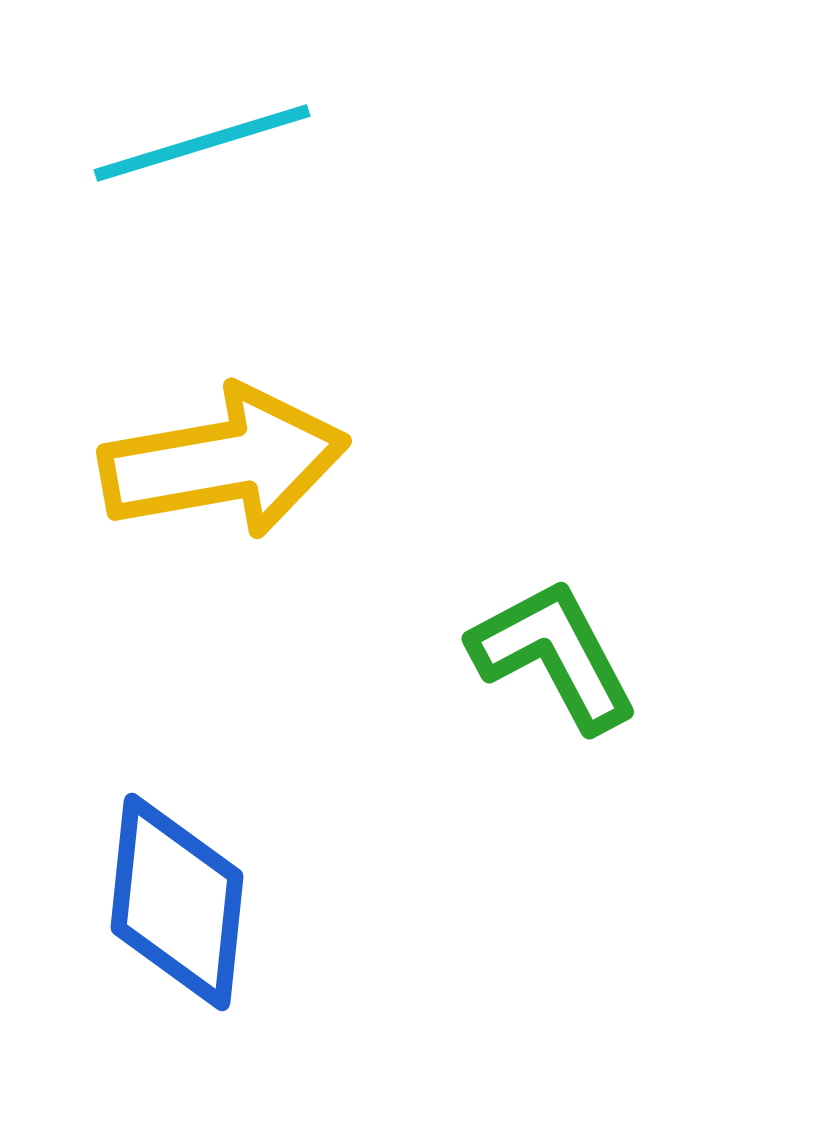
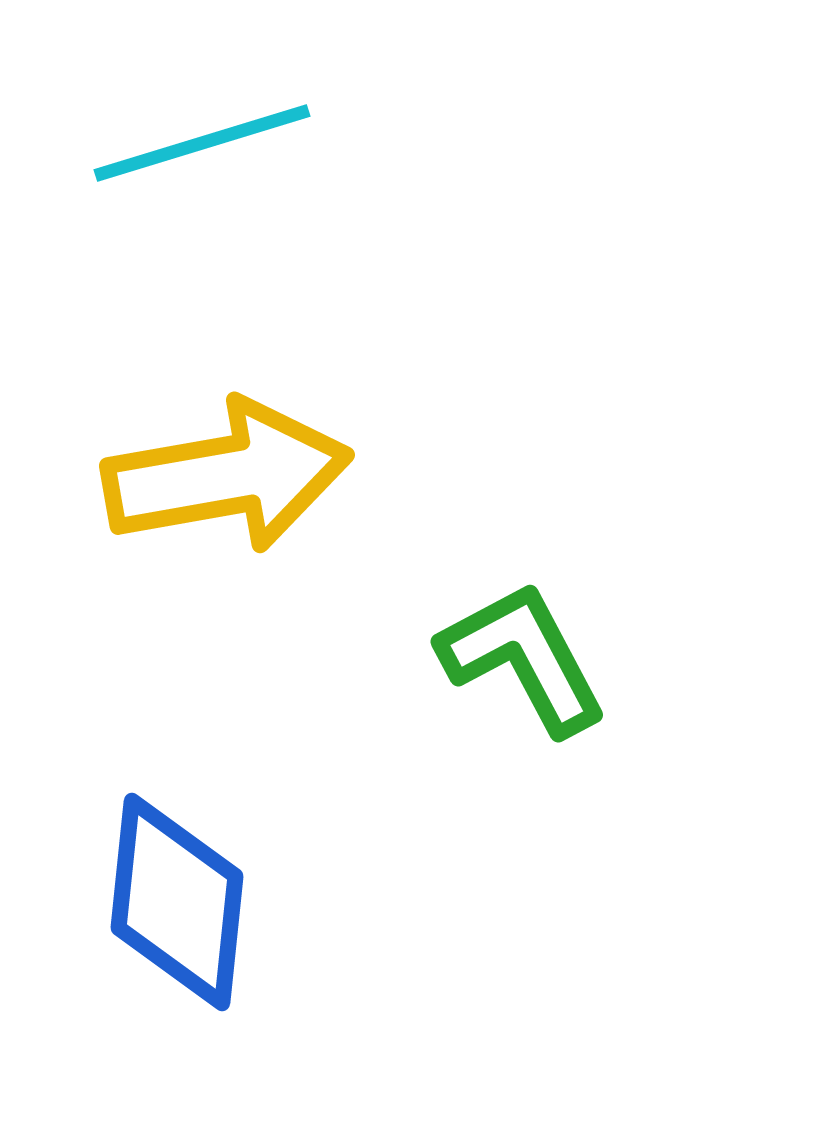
yellow arrow: moved 3 px right, 14 px down
green L-shape: moved 31 px left, 3 px down
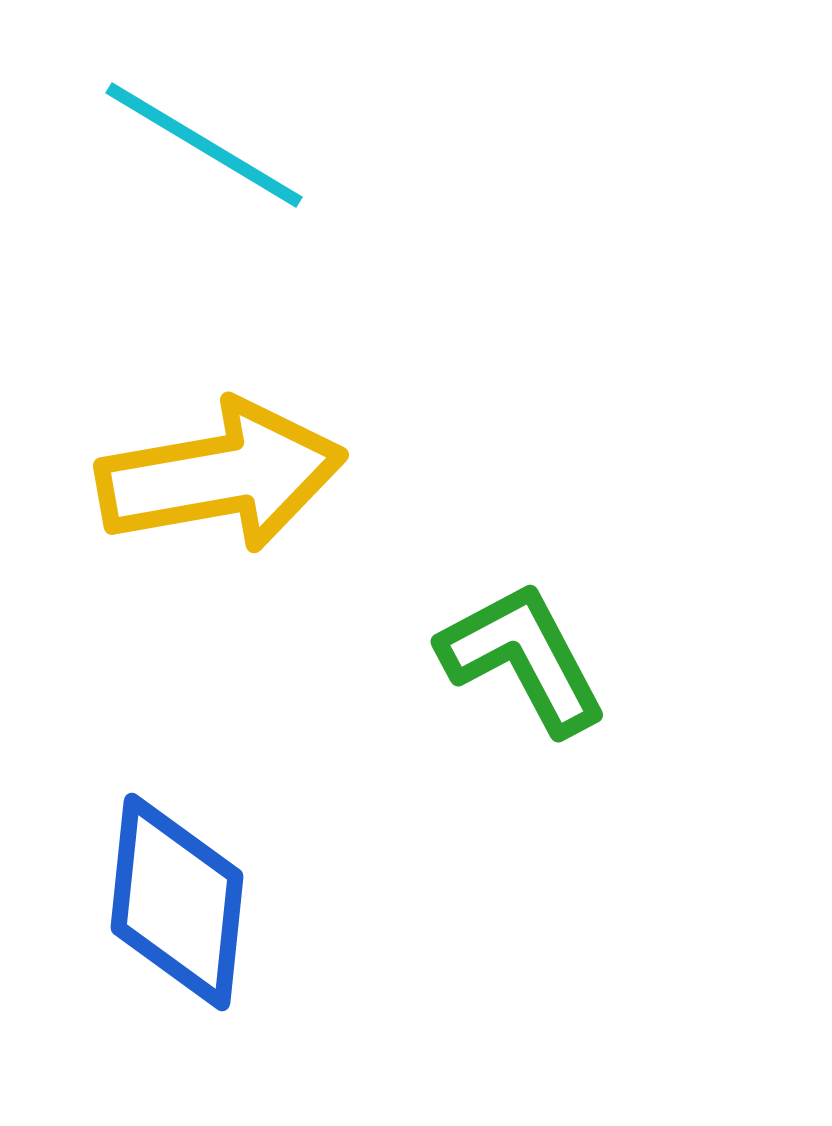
cyan line: moved 2 px right, 2 px down; rotated 48 degrees clockwise
yellow arrow: moved 6 px left
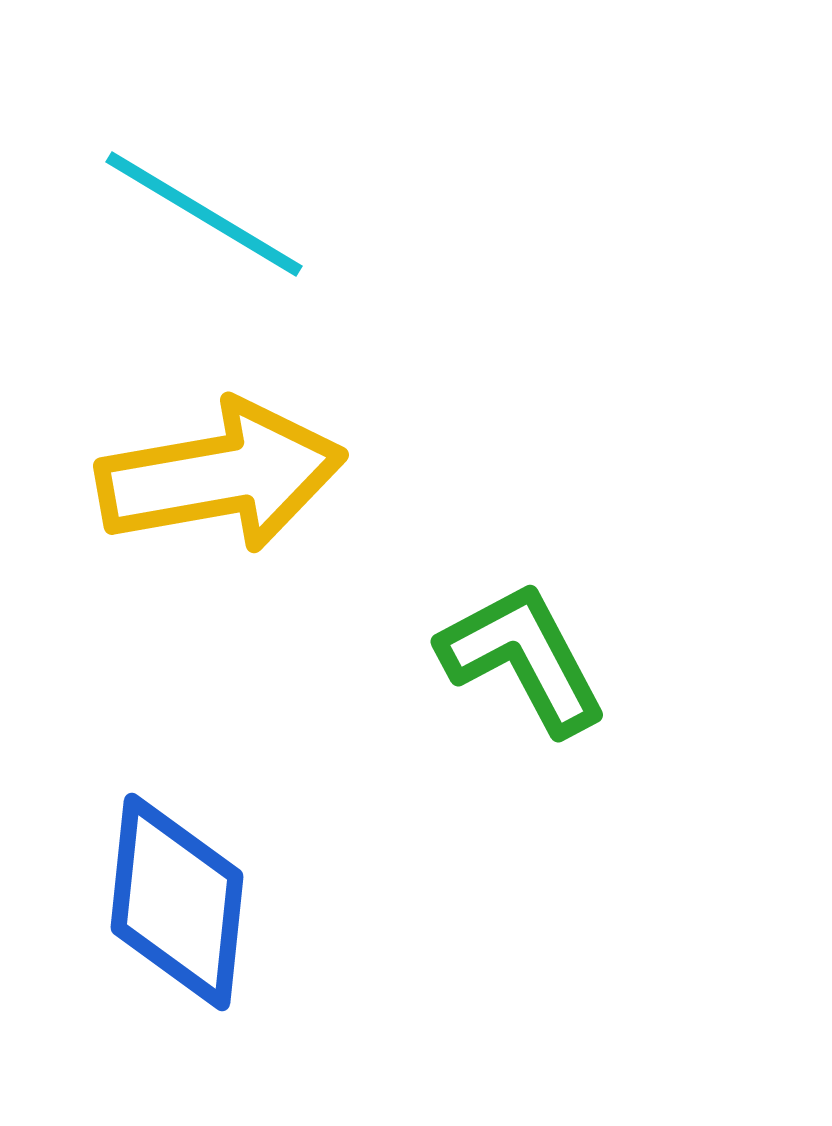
cyan line: moved 69 px down
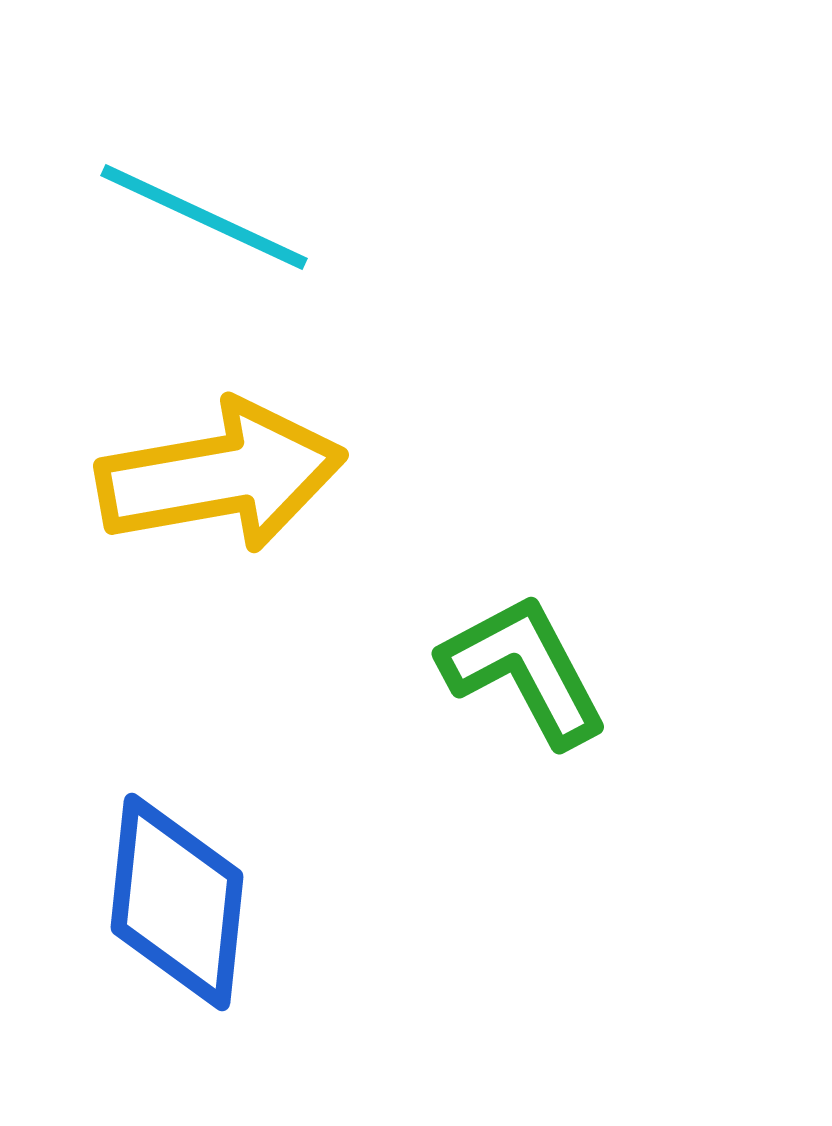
cyan line: moved 3 px down; rotated 6 degrees counterclockwise
green L-shape: moved 1 px right, 12 px down
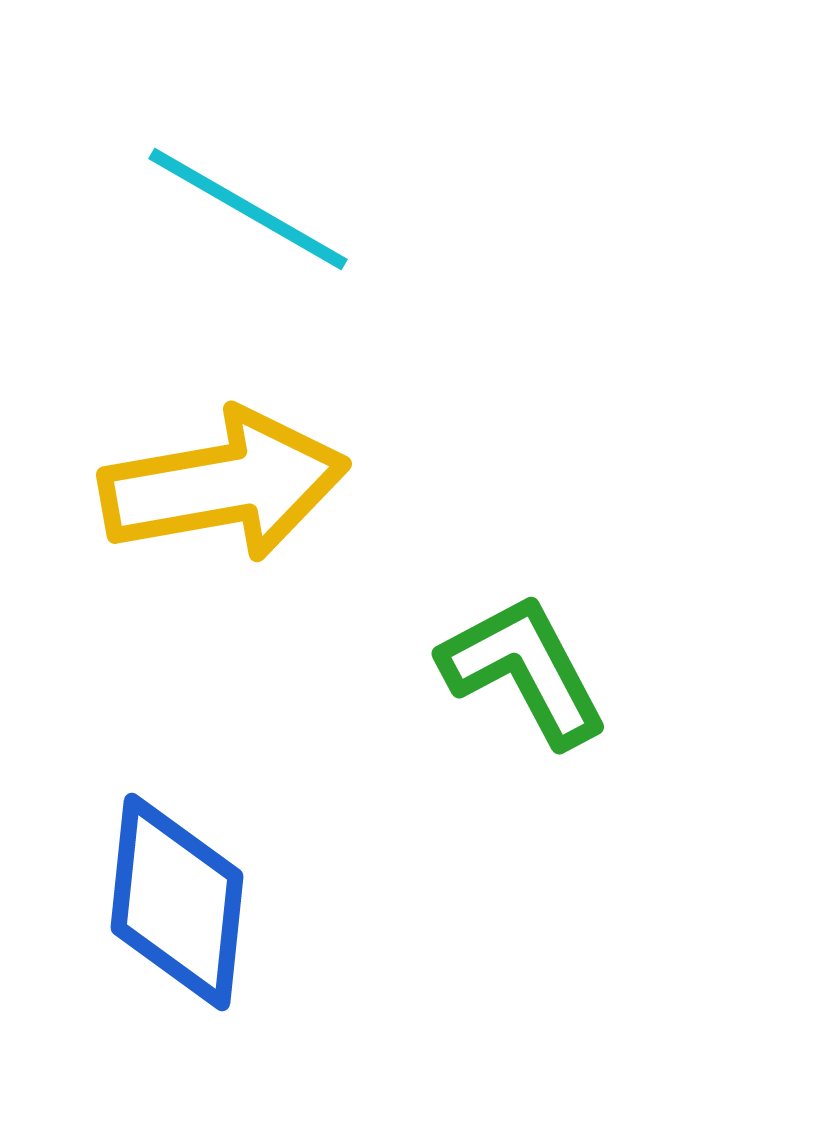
cyan line: moved 44 px right, 8 px up; rotated 5 degrees clockwise
yellow arrow: moved 3 px right, 9 px down
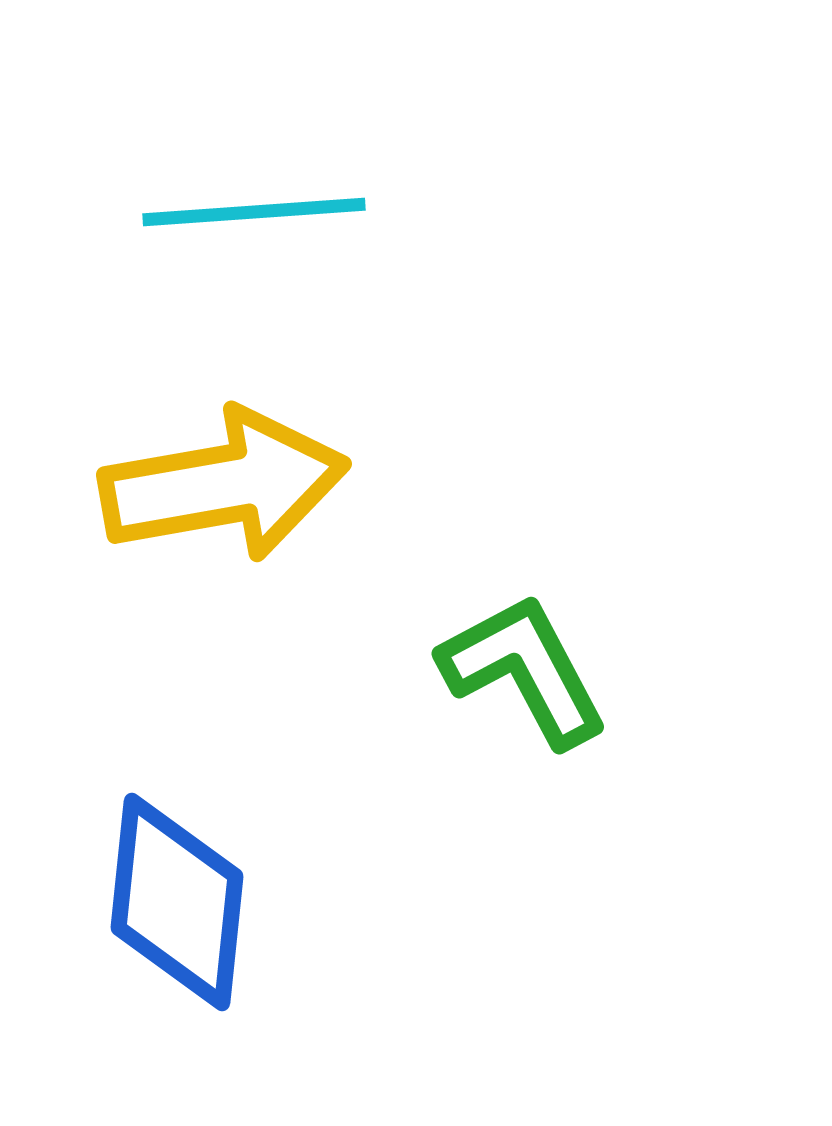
cyan line: moved 6 px right, 3 px down; rotated 34 degrees counterclockwise
